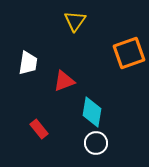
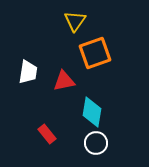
orange square: moved 34 px left
white trapezoid: moved 9 px down
red triangle: rotated 10 degrees clockwise
red rectangle: moved 8 px right, 5 px down
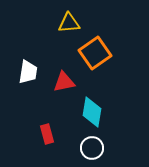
yellow triangle: moved 6 px left, 2 px down; rotated 50 degrees clockwise
orange square: rotated 16 degrees counterclockwise
red triangle: moved 1 px down
red rectangle: rotated 24 degrees clockwise
white circle: moved 4 px left, 5 px down
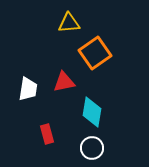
white trapezoid: moved 17 px down
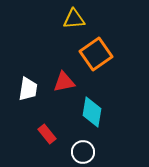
yellow triangle: moved 5 px right, 4 px up
orange square: moved 1 px right, 1 px down
red rectangle: rotated 24 degrees counterclockwise
white circle: moved 9 px left, 4 px down
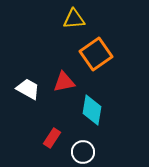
white trapezoid: rotated 70 degrees counterclockwise
cyan diamond: moved 2 px up
red rectangle: moved 5 px right, 4 px down; rotated 72 degrees clockwise
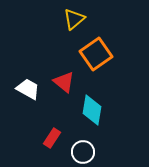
yellow triangle: rotated 35 degrees counterclockwise
red triangle: rotated 50 degrees clockwise
